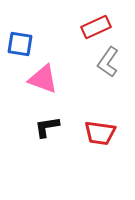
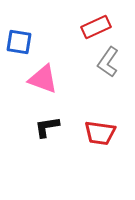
blue square: moved 1 px left, 2 px up
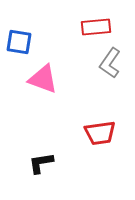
red rectangle: rotated 20 degrees clockwise
gray L-shape: moved 2 px right, 1 px down
black L-shape: moved 6 px left, 36 px down
red trapezoid: rotated 16 degrees counterclockwise
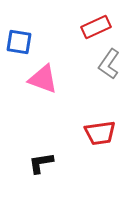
red rectangle: rotated 20 degrees counterclockwise
gray L-shape: moved 1 px left, 1 px down
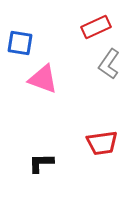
blue square: moved 1 px right, 1 px down
red trapezoid: moved 2 px right, 10 px down
black L-shape: rotated 8 degrees clockwise
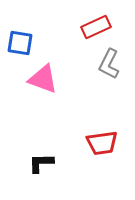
gray L-shape: rotated 8 degrees counterclockwise
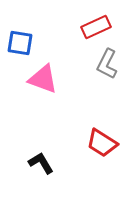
gray L-shape: moved 2 px left
red trapezoid: rotated 40 degrees clockwise
black L-shape: rotated 60 degrees clockwise
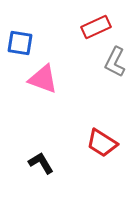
gray L-shape: moved 8 px right, 2 px up
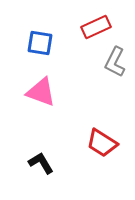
blue square: moved 20 px right
pink triangle: moved 2 px left, 13 px down
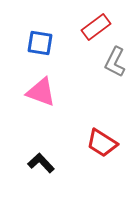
red rectangle: rotated 12 degrees counterclockwise
black L-shape: rotated 12 degrees counterclockwise
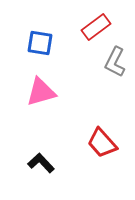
pink triangle: rotated 36 degrees counterclockwise
red trapezoid: rotated 16 degrees clockwise
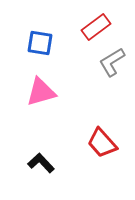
gray L-shape: moved 3 px left; rotated 32 degrees clockwise
